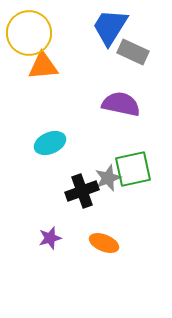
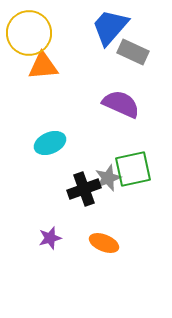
blue trapezoid: rotated 9 degrees clockwise
purple semicircle: rotated 12 degrees clockwise
black cross: moved 2 px right, 2 px up
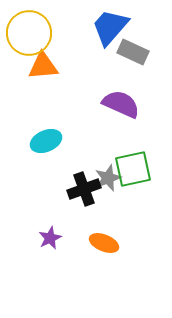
cyan ellipse: moved 4 px left, 2 px up
purple star: rotated 10 degrees counterclockwise
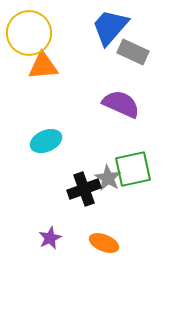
gray star: rotated 20 degrees counterclockwise
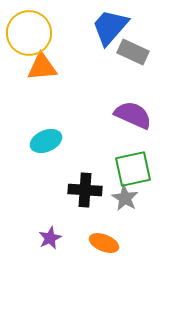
orange triangle: moved 1 px left, 1 px down
purple semicircle: moved 12 px right, 11 px down
gray star: moved 17 px right, 20 px down
black cross: moved 1 px right, 1 px down; rotated 24 degrees clockwise
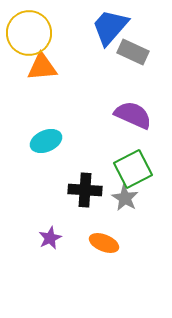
green square: rotated 15 degrees counterclockwise
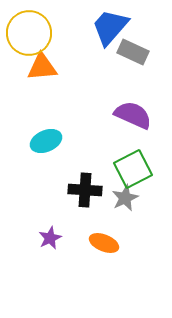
gray star: rotated 16 degrees clockwise
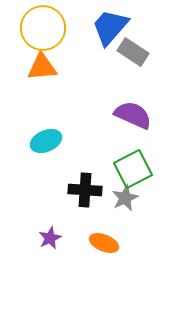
yellow circle: moved 14 px right, 5 px up
gray rectangle: rotated 8 degrees clockwise
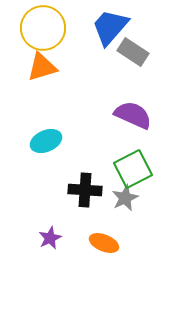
orange triangle: rotated 12 degrees counterclockwise
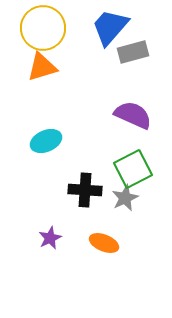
gray rectangle: rotated 48 degrees counterclockwise
